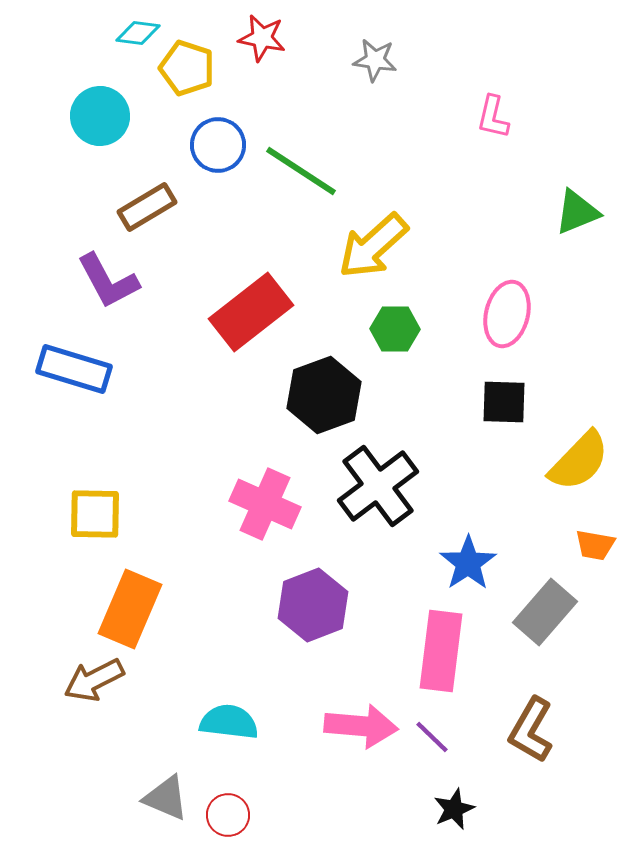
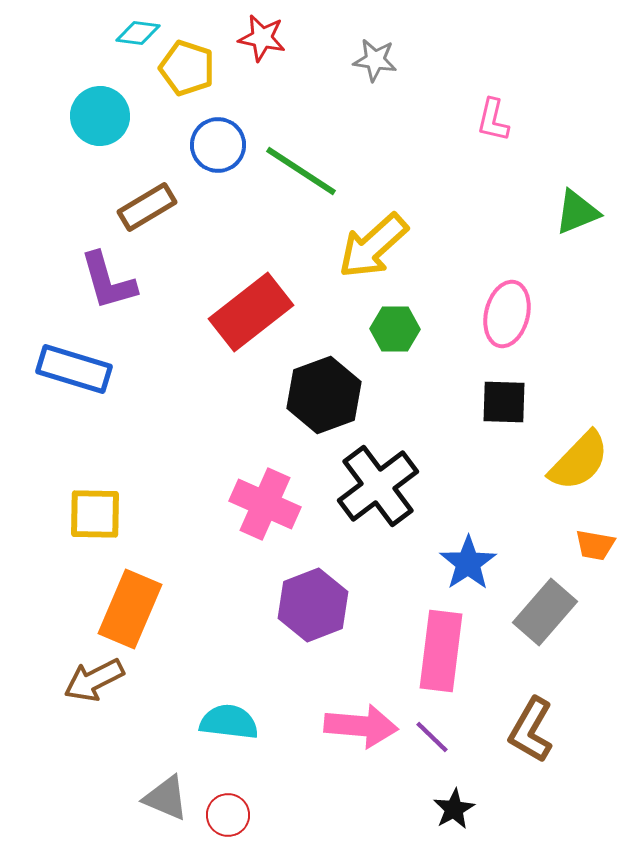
pink L-shape: moved 3 px down
purple L-shape: rotated 12 degrees clockwise
black star: rotated 6 degrees counterclockwise
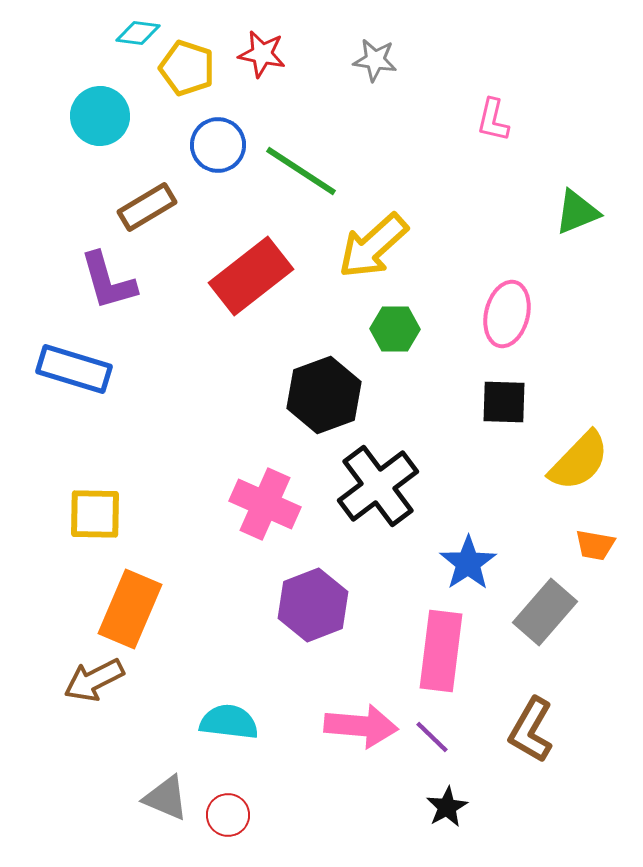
red star: moved 16 px down
red rectangle: moved 36 px up
black star: moved 7 px left, 2 px up
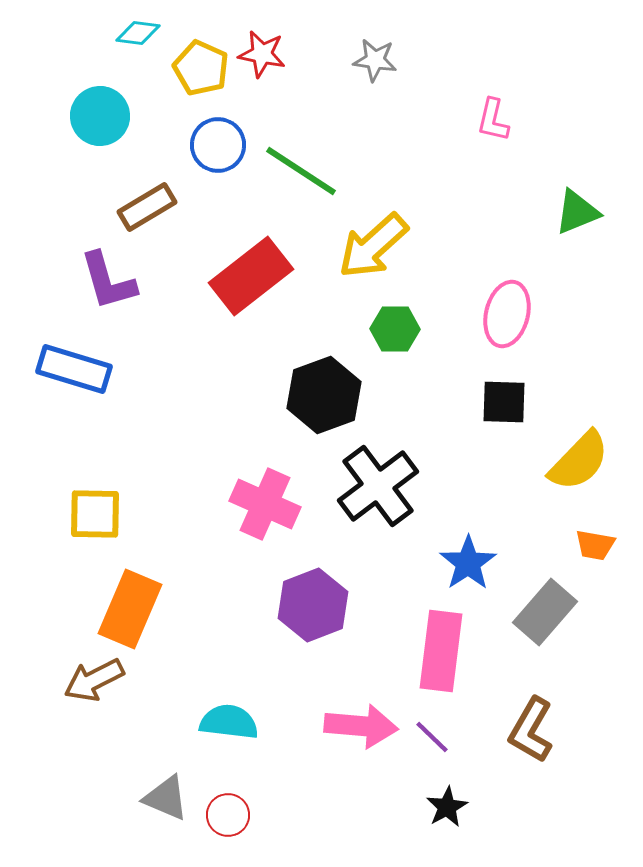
yellow pentagon: moved 14 px right; rotated 6 degrees clockwise
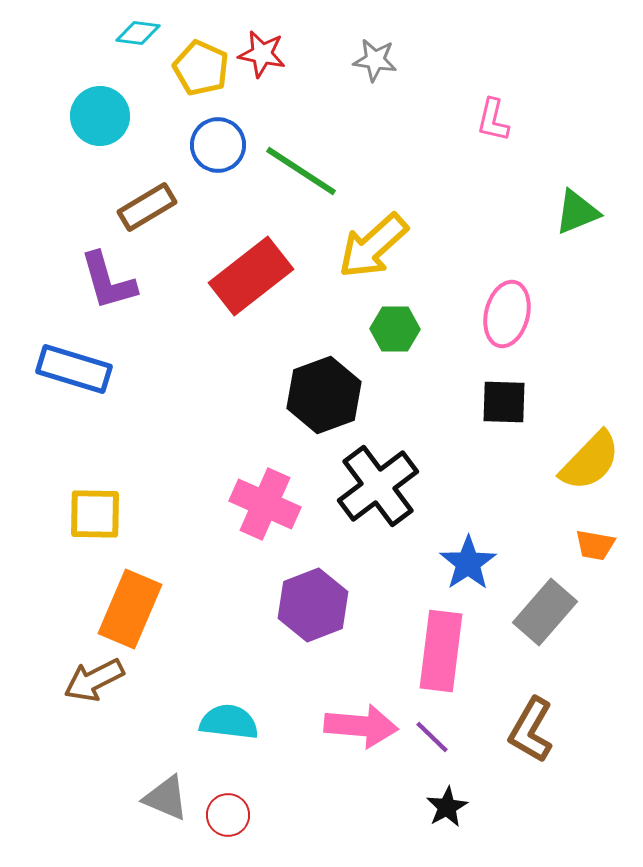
yellow semicircle: moved 11 px right
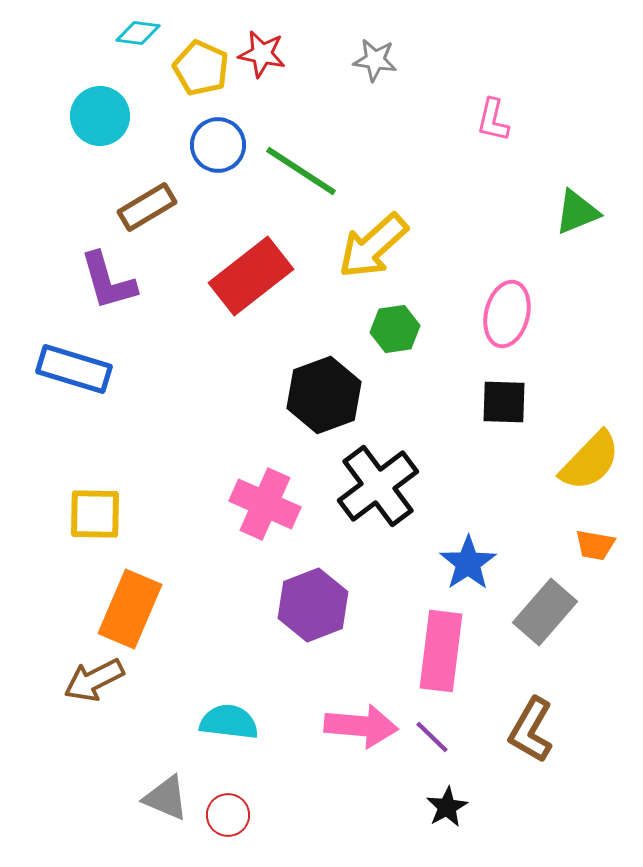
green hexagon: rotated 9 degrees counterclockwise
